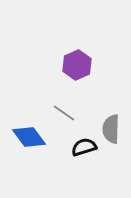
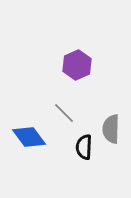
gray line: rotated 10 degrees clockwise
black semicircle: rotated 70 degrees counterclockwise
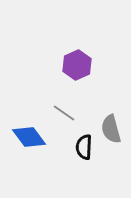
gray line: rotated 10 degrees counterclockwise
gray semicircle: rotated 16 degrees counterclockwise
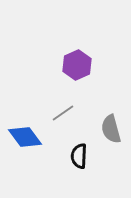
gray line: moved 1 px left; rotated 70 degrees counterclockwise
blue diamond: moved 4 px left
black semicircle: moved 5 px left, 9 px down
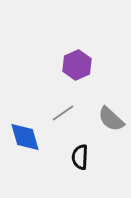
gray semicircle: moved 10 px up; rotated 32 degrees counterclockwise
blue diamond: rotated 20 degrees clockwise
black semicircle: moved 1 px right, 1 px down
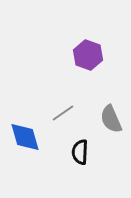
purple hexagon: moved 11 px right, 10 px up; rotated 16 degrees counterclockwise
gray semicircle: rotated 24 degrees clockwise
black semicircle: moved 5 px up
